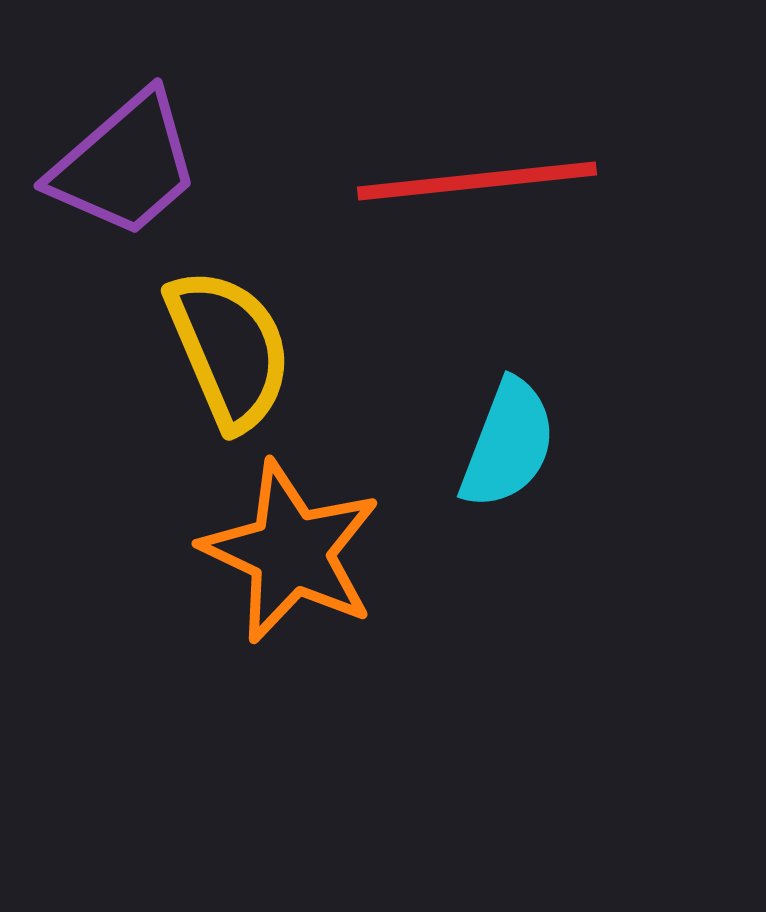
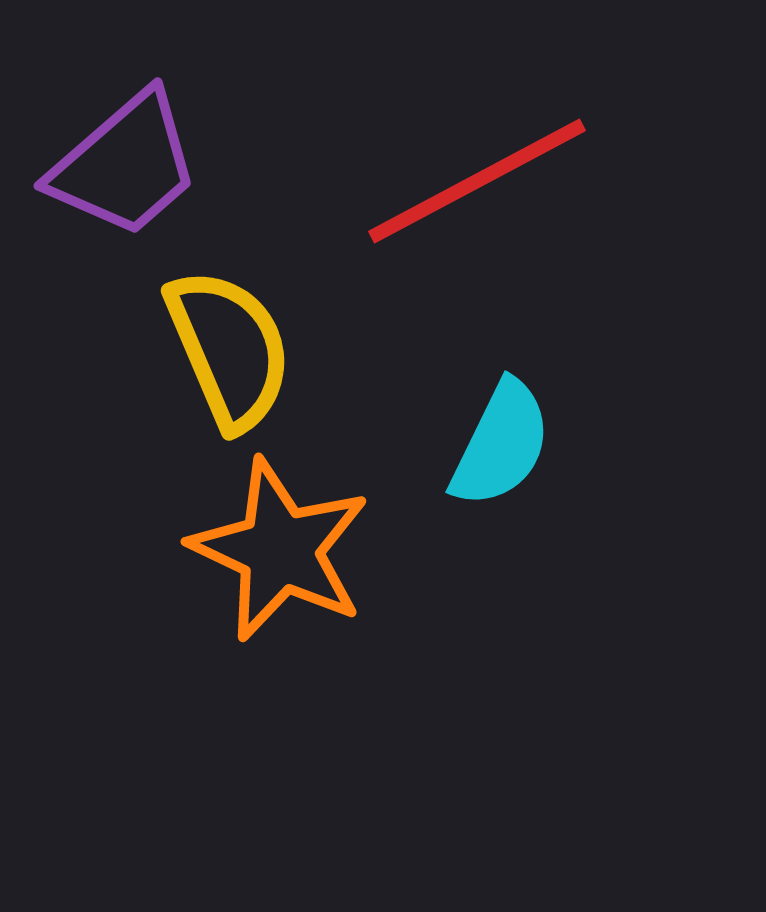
red line: rotated 22 degrees counterclockwise
cyan semicircle: moved 7 px left; rotated 5 degrees clockwise
orange star: moved 11 px left, 2 px up
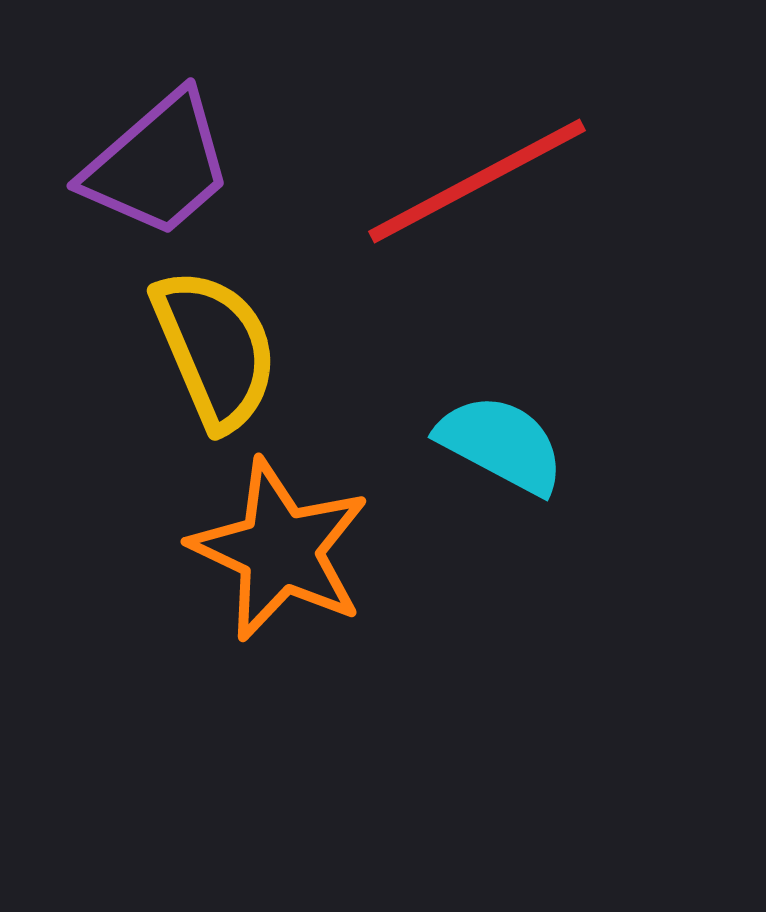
purple trapezoid: moved 33 px right
yellow semicircle: moved 14 px left
cyan semicircle: rotated 88 degrees counterclockwise
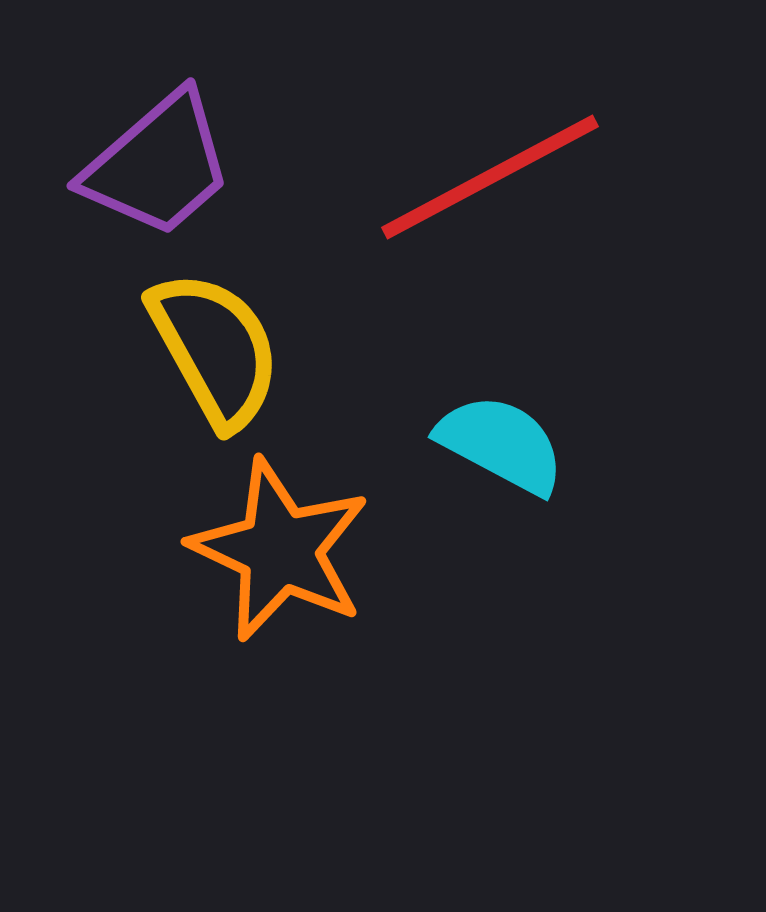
red line: moved 13 px right, 4 px up
yellow semicircle: rotated 6 degrees counterclockwise
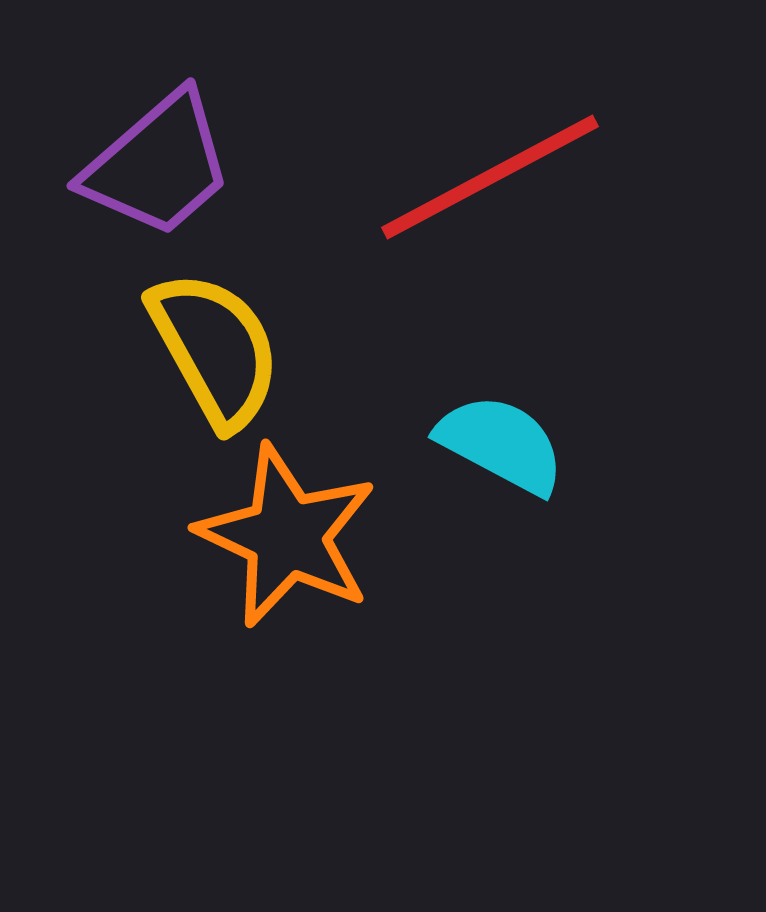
orange star: moved 7 px right, 14 px up
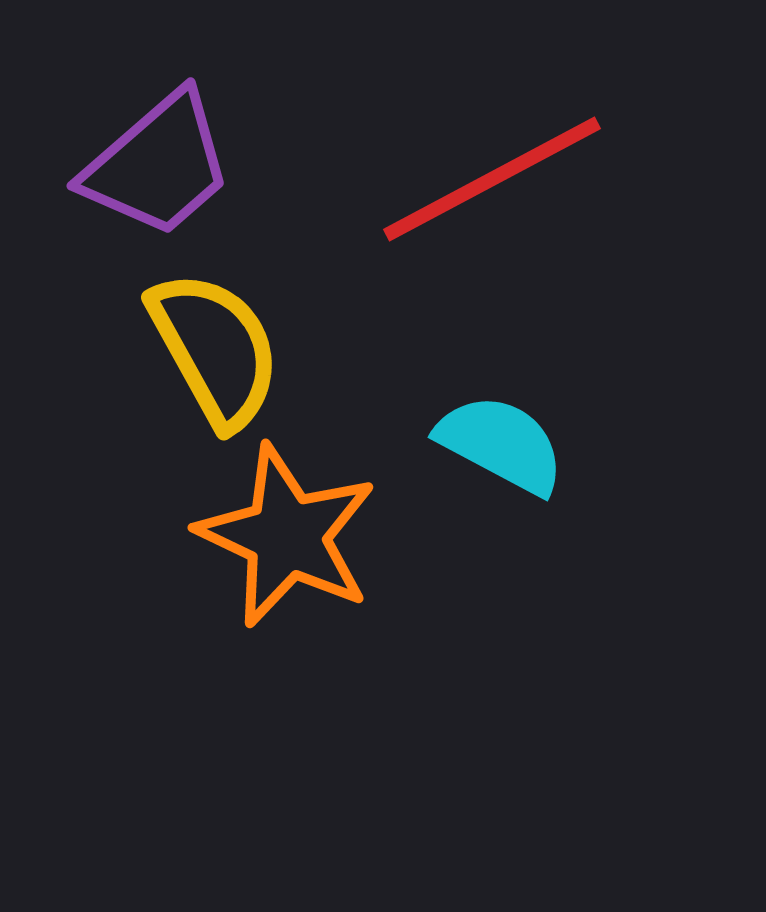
red line: moved 2 px right, 2 px down
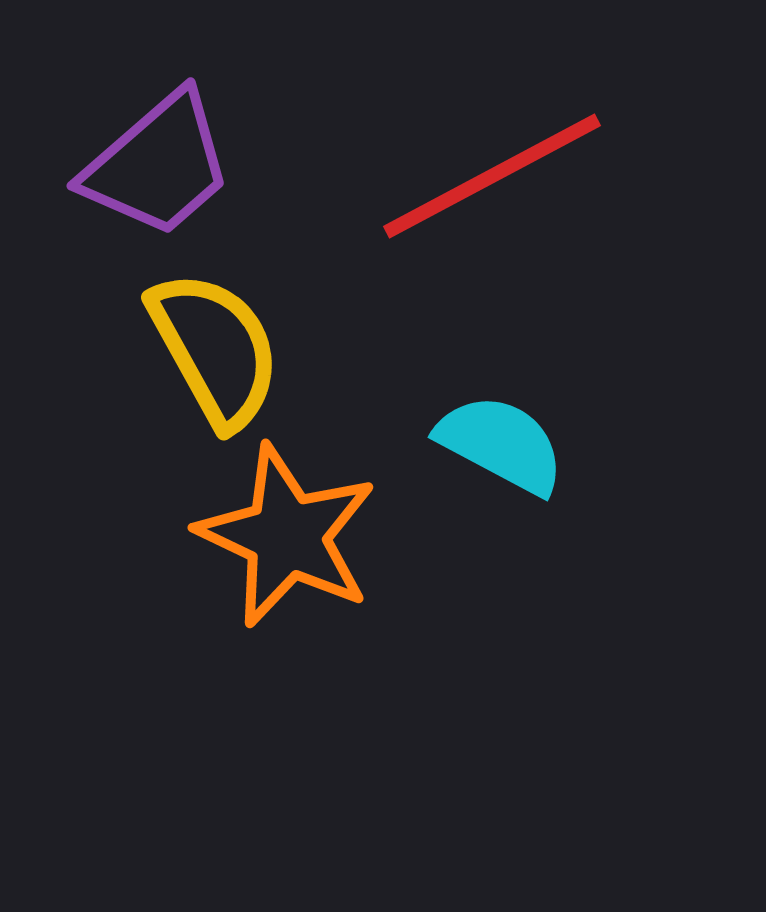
red line: moved 3 px up
